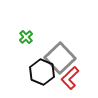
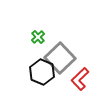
green cross: moved 12 px right
red L-shape: moved 10 px right, 1 px down
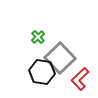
black hexagon: rotated 15 degrees counterclockwise
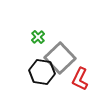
red L-shape: rotated 20 degrees counterclockwise
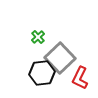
black hexagon: moved 1 px down; rotated 15 degrees counterclockwise
red L-shape: moved 1 px up
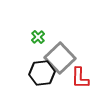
red L-shape: rotated 25 degrees counterclockwise
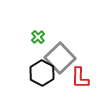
black hexagon: rotated 25 degrees counterclockwise
